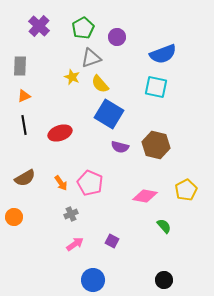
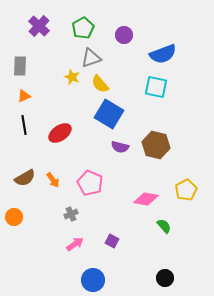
purple circle: moved 7 px right, 2 px up
red ellipse: rotated 15 degrees counterclockwise
orange arrow: moved 8 px left, 3 px up
pink diamond: moved 1 px right, 3 px down
black circle: moved 1 px right, 2 px up
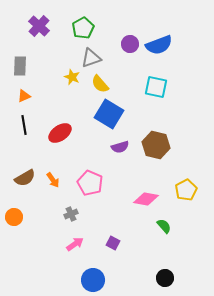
purple circle: moved 6 px right, 9 px down
blue semicircle: moved 4 px left, 9 px up
purple semicircle: rotated 30 degrees counterclockwise
purple square: moved 1 px right, 2 px down
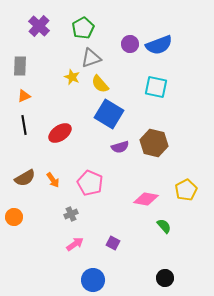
brown hexagon: moved 2 px left, 2 px up
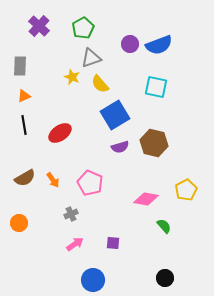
blue square: moved 6 px right, 1 px down; rotated 28 degrees clockwise
orange circle: moved 5 px right, 6 px down
purple square: rotated 24 degrees counterclockwise
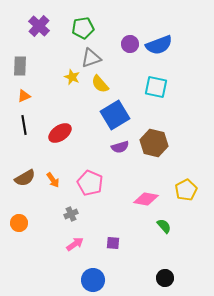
green pentagon: rotated 20 degrees clockwise
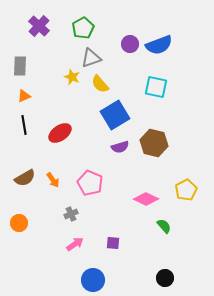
green pentagon: rotated 20 degrees counterclockwise
pink diamond: rotated 15 degrees clockwise
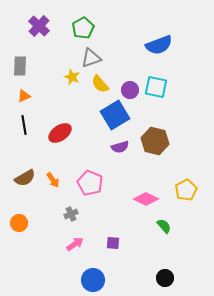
purple circle: moved 46 px down
brown hexagon: moved 1 px right, 2 px up
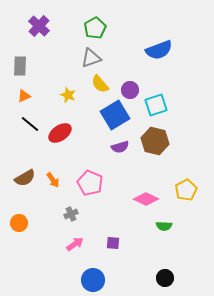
green pentagon: moved 12 px right
blue semicircle: moved 5 px down
yellow star: moved 4 px left, 18 px down
cyan square: moved 18 px down; rotated 30 degrees counterclockwise
black line: moved 6 px right, 1 px up; rotated 42 degrees counterclockwise
green semicircle: rotated 133 degrees clockwise
